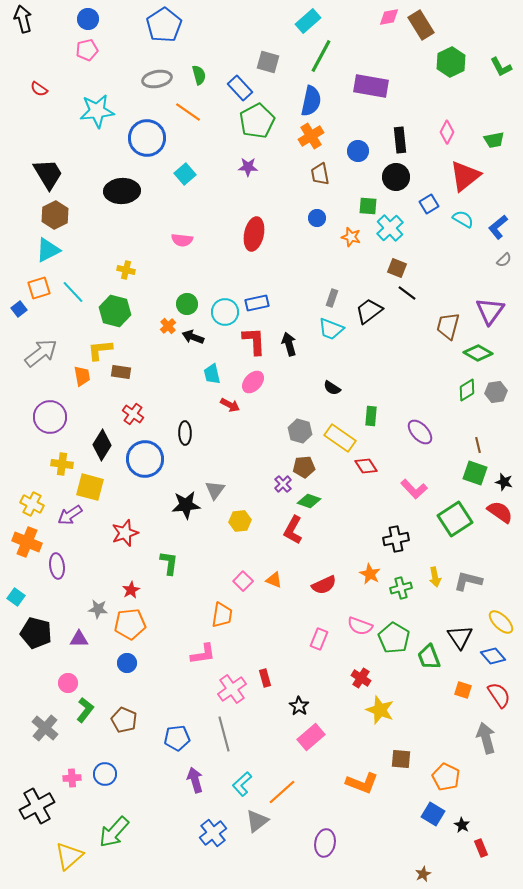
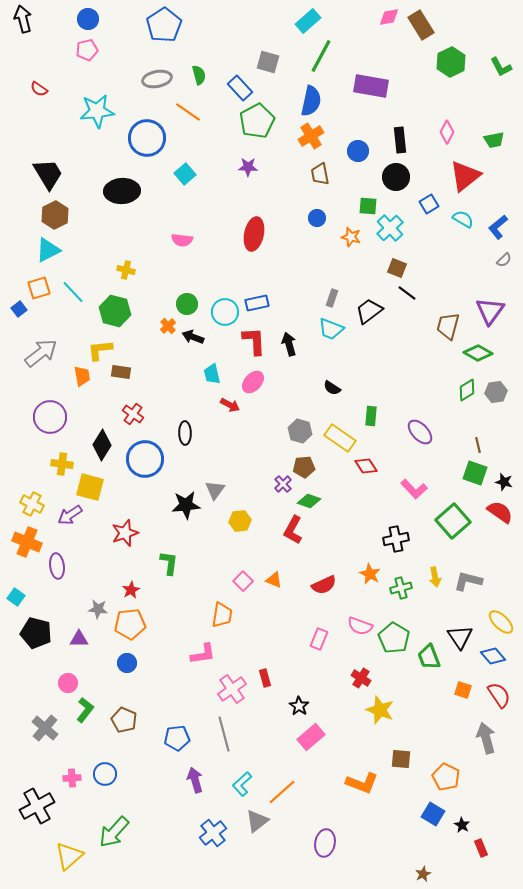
green square at (455, 519): moved 2 px left, 2 px down; rotated 8 degrees counterclockwise
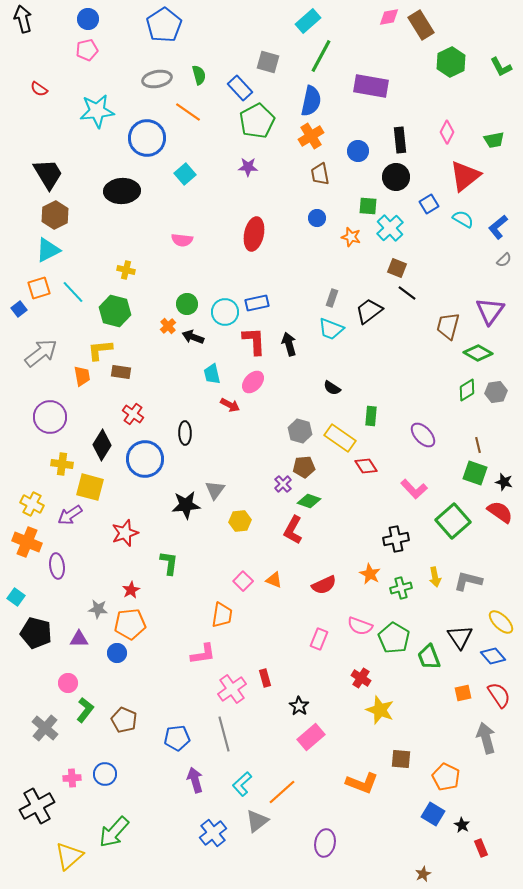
purple ellipse at (420, 432): moved 3 px right, 3 px down
blue circle at (127, 663): moved 10 px left, 10 px up
orange square at (463, 690): moved 3 px down; rotated 30 degrees counterclockwise
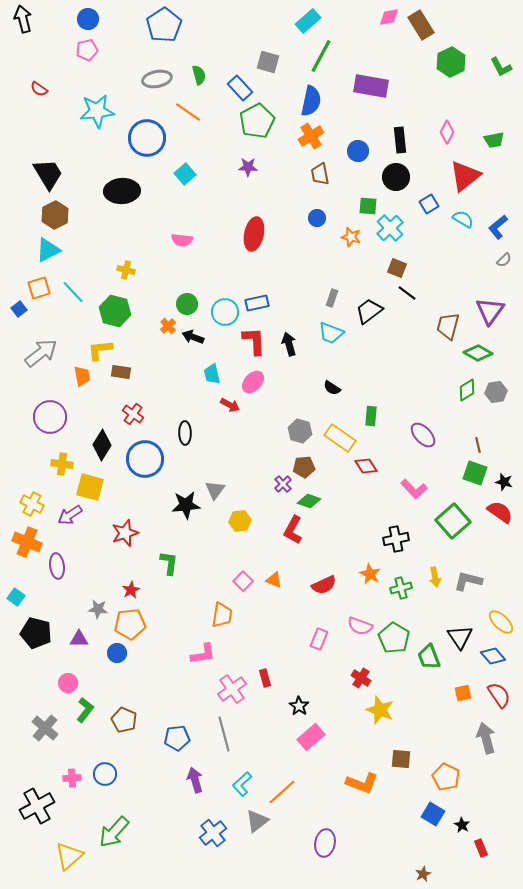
cyan trapezoid at (331, 329): moved 4 px down
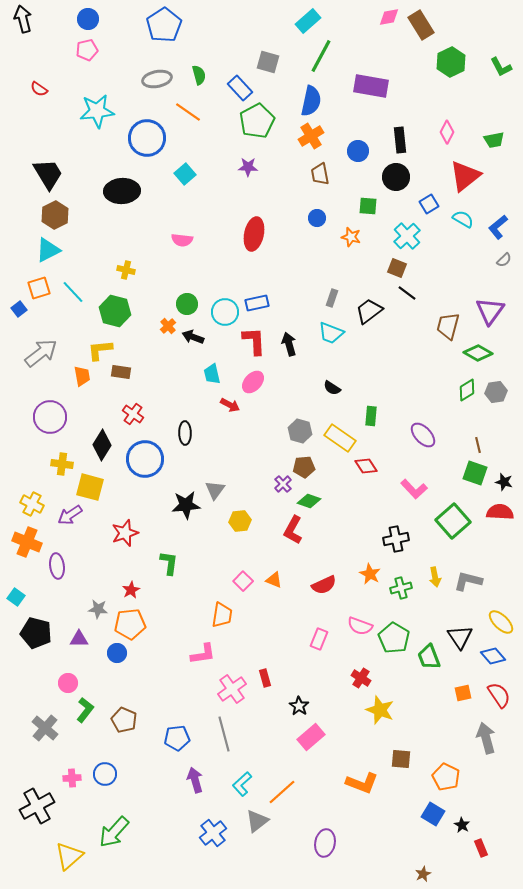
cyan cross at (390, 228): moved 17 px right, 8 px down
red semicircle at (500, 512): rotated 32 degrees counterclockwise
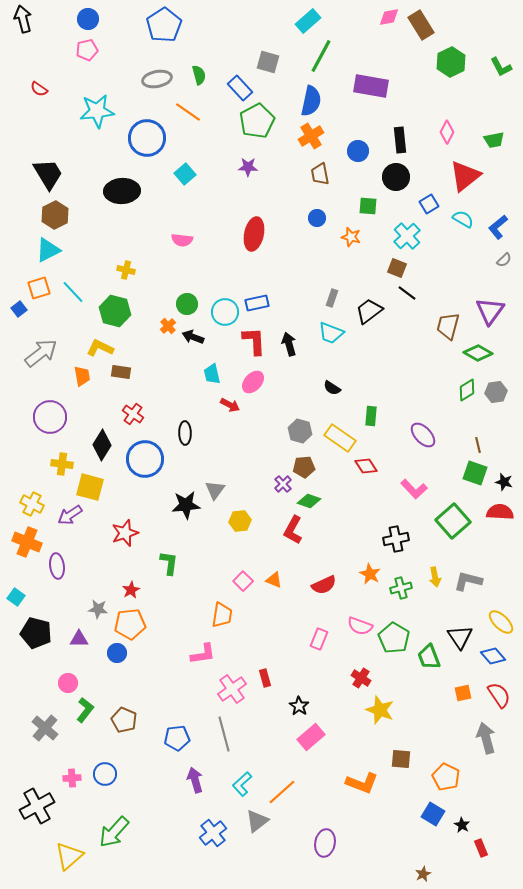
yellow L-shape at (100, 350): moved 2 px up; rotated 32 degrees clockwise
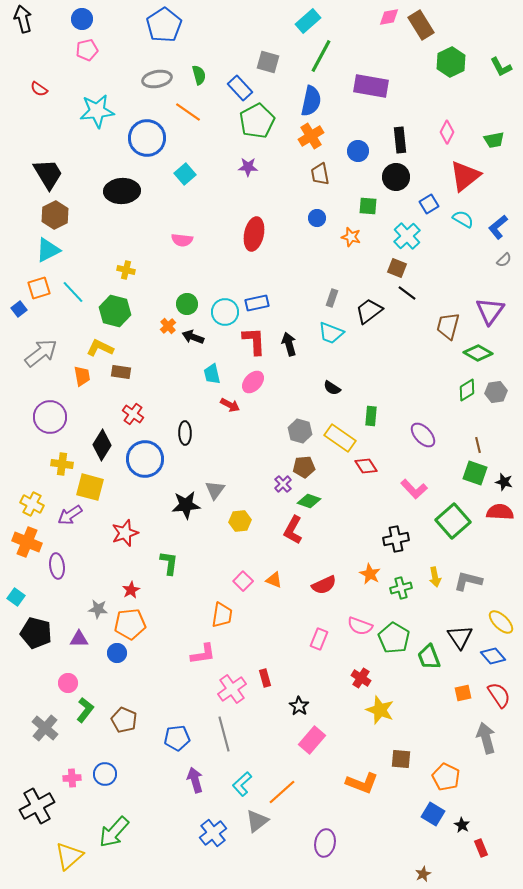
blue circle at (88, 19): moved 6 px left
pink rectangle at (311, 737): moved 1 px right, 3 px down; rotated 8 degrees counterclockwise
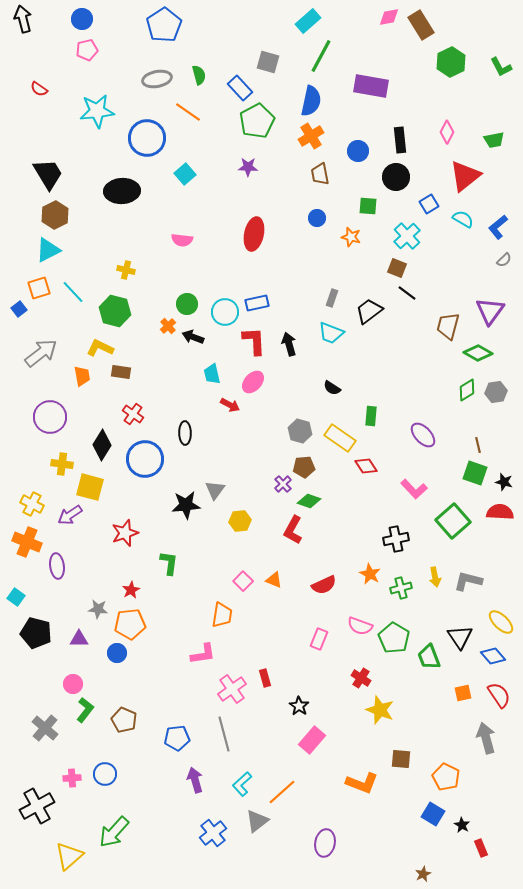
pink circle at (68, 683): moved 5 px right, 1 px down
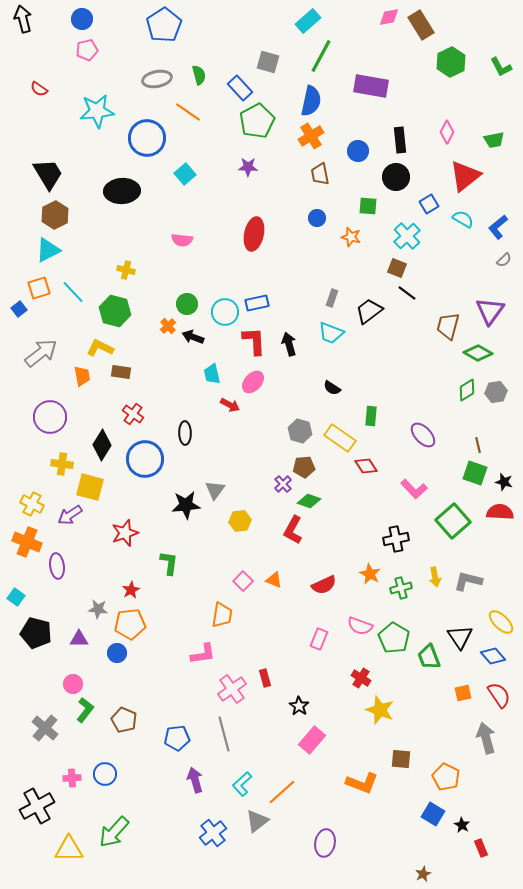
yellow triangle at (69, 856): moved 7 px up; rotated 40 degrees clockwise
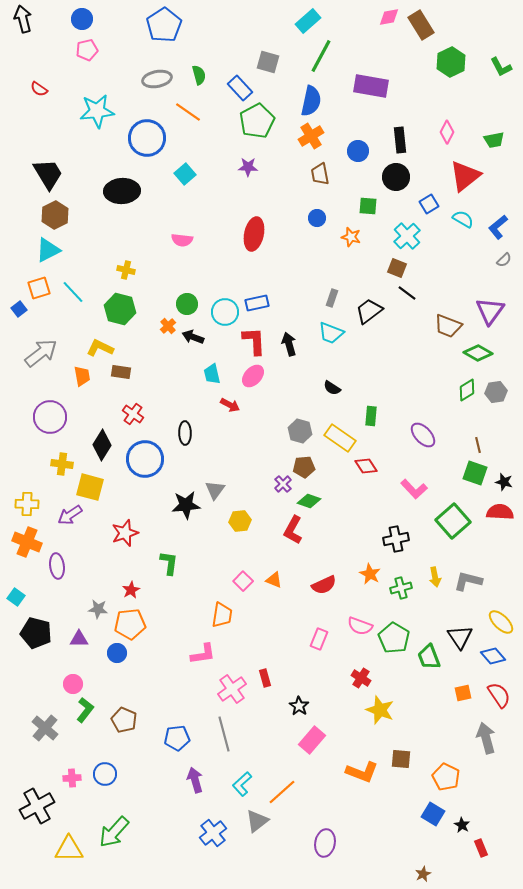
green hexagon at (115, 311): moved 5 px right, 2 px up
brown trapezoid at (448, 326): rotated 84 degrees counterclockwise
pink ellipse at (253, 382): moved 6 px up
yellow cross at (32, 504): moved 5 px left; rotated 25 degrees counterclockwise
orange L-shape at (362, 783): moved 11 px up
